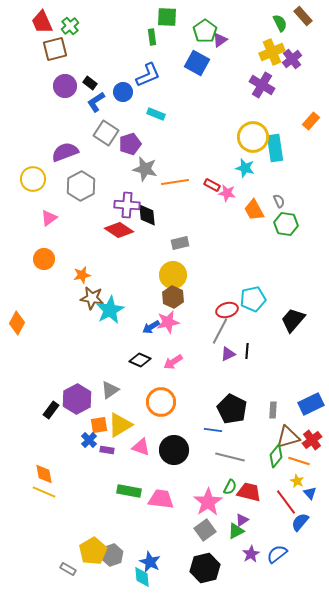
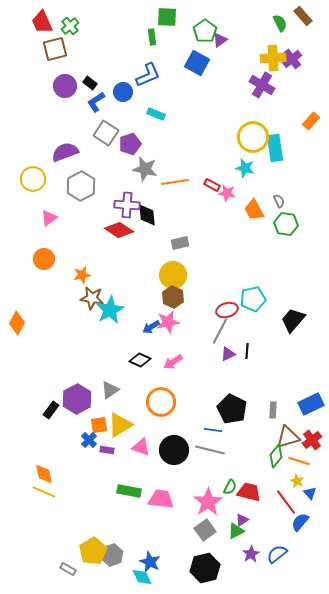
yellow cross at (272, 52): moved 1 px right, 6 px down; rotated 20 degrees clockwise
gray line at (230, 457): moved 20 px left, 7 px up
cyan diamond at (142, 577): rotated 20 degrees counterclockwise
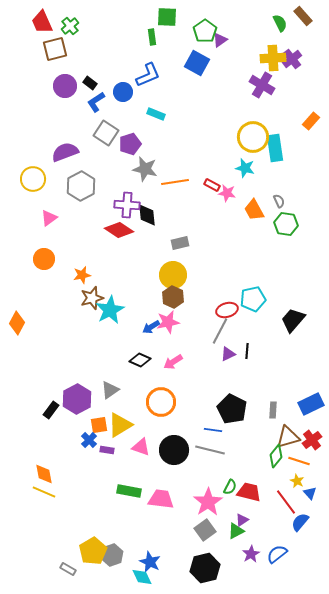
brown star at (92, 298): rotated 25 degrees counterclockwise
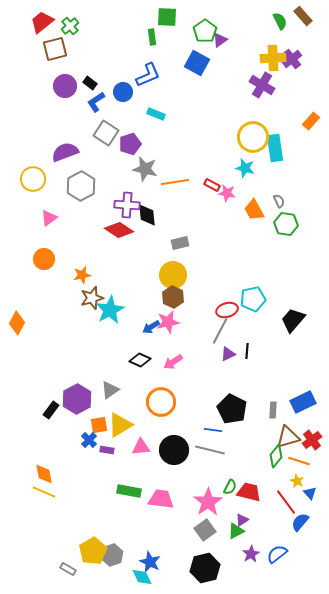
red trapezoid at (42, 22): rotated 75 degrees clockwise
green semicircle at (280, 23): moved 2 px up
blue rectangle at (311, 404): moved 8 px left, 2 px up
pink triangle at (141, 447): rotated 24 degrees counterclockwise
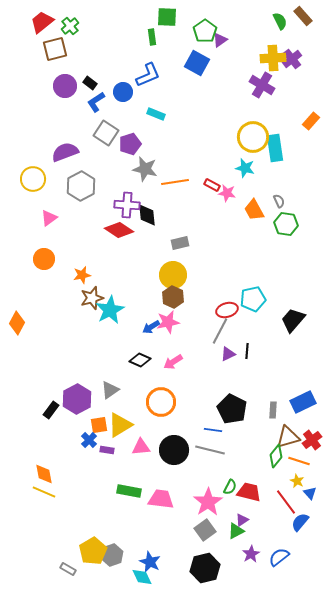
blue semicircle at (277, 554): moved 2 px right, 3 px down
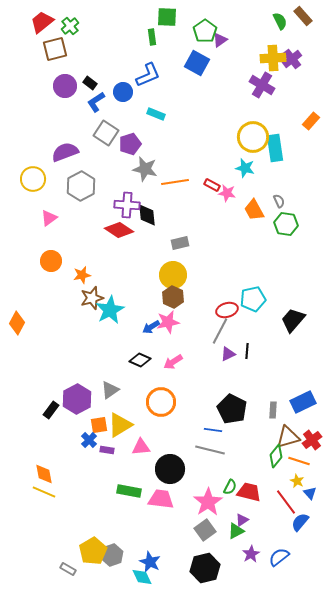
orange circle at (44, 259): moved 7 px right, 2 px down
black circle at (174, 450): moved 4 px left, 19 px down
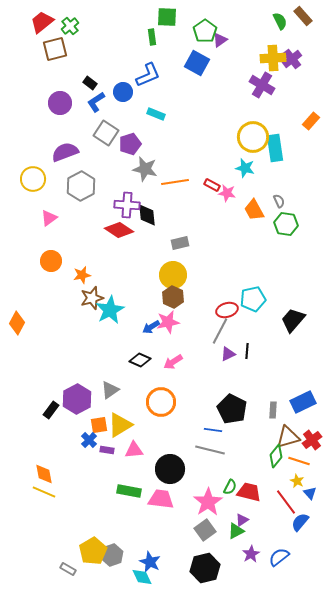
purple circle at (65, 86): moved 5 px left, 17 px down
pink triangle at (141, 447): moved 7 px left, 3 px down
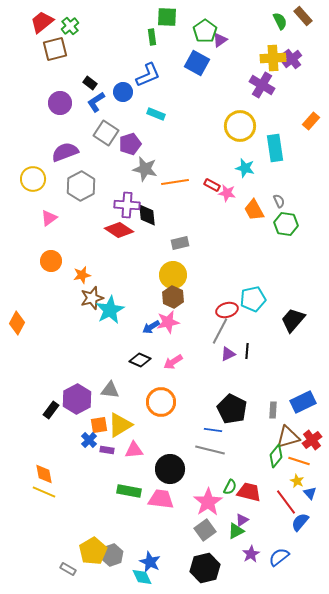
yellow circle at (253, 137): moved 13 px left, 11 px up
gray triangle at (110, 390): rotated 42 degrees clockwise
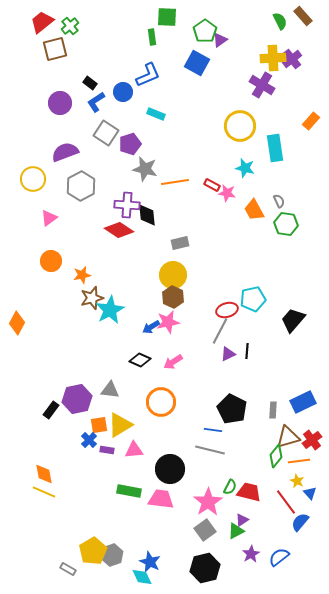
purple hexagon at (77, 399): rotated 16 degrees clockwise
orange line at (299, 461): rotated 25 degrees counterclockwise
